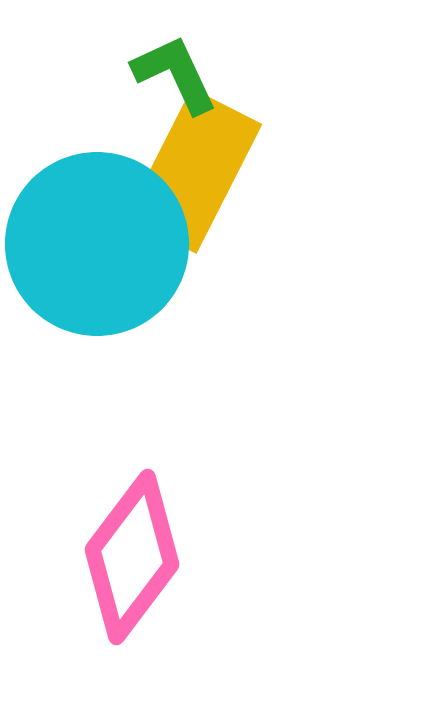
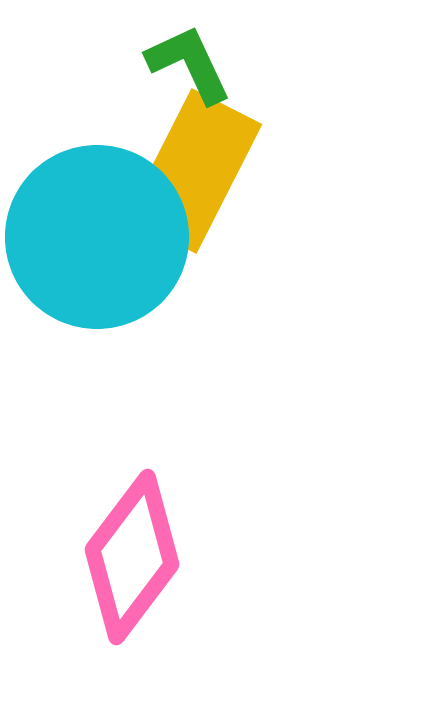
green L-shape: moved 14 px right, 10 px up
cyan circle: moved 7 px up
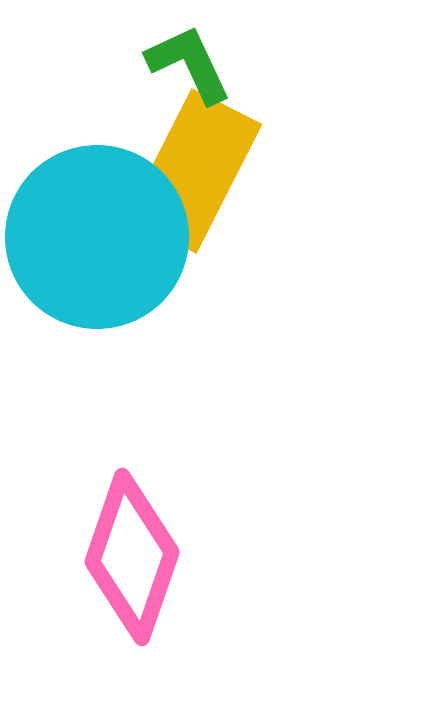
pink diamond: rotated 18 degrees counterclockwise
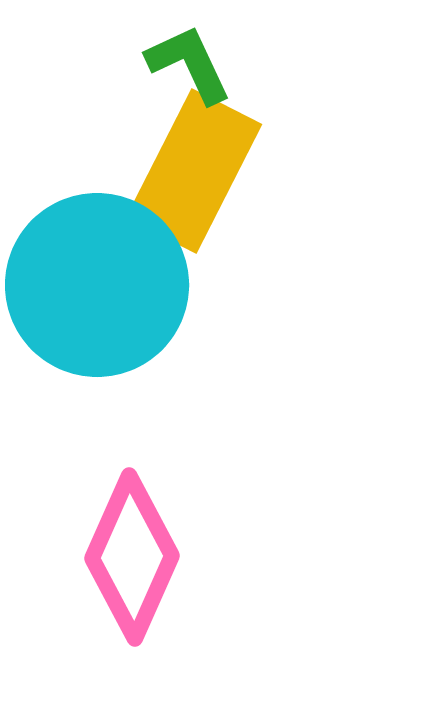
cyan circle: moved 48 px down
pink diamond: rotated 5 degrees clockwise
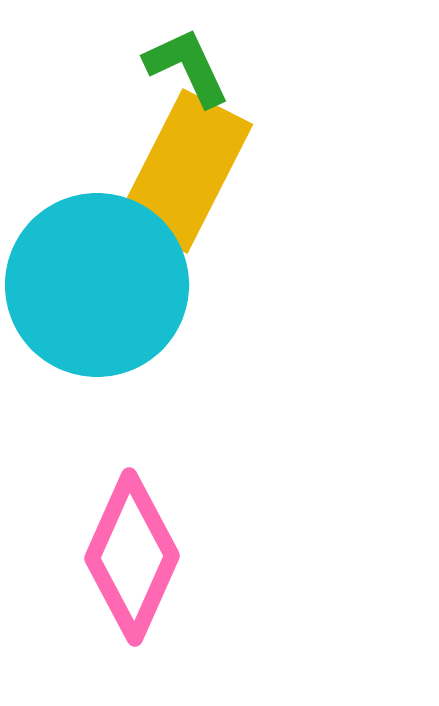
green L-shape: moved 2 px left, 3 px down
yellow rectangle: moved 9 px left
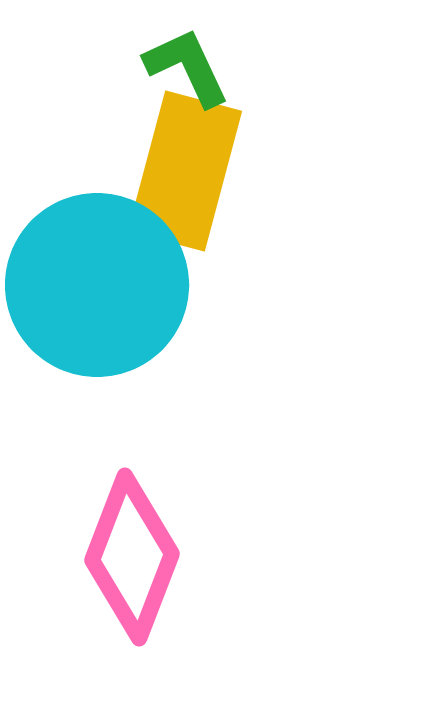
yellow rectangle: rotated 12 degrees counterclockwise
pink diamond: rotated 3 degrees counterclockwise
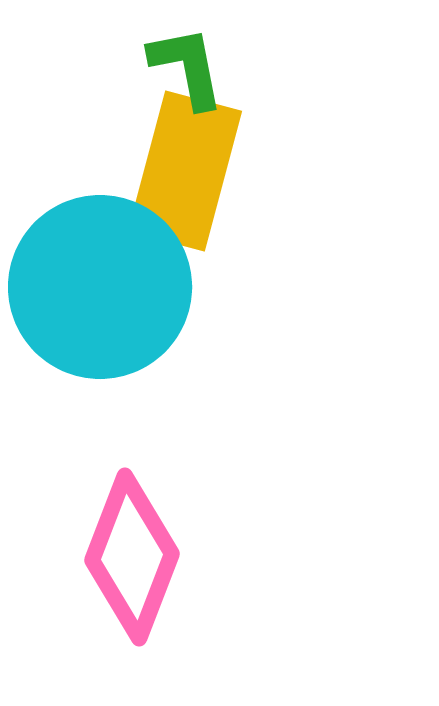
green L-shape: rotated 14 degrees clockwise
cyan circle: moved 3 px right, 2 px down
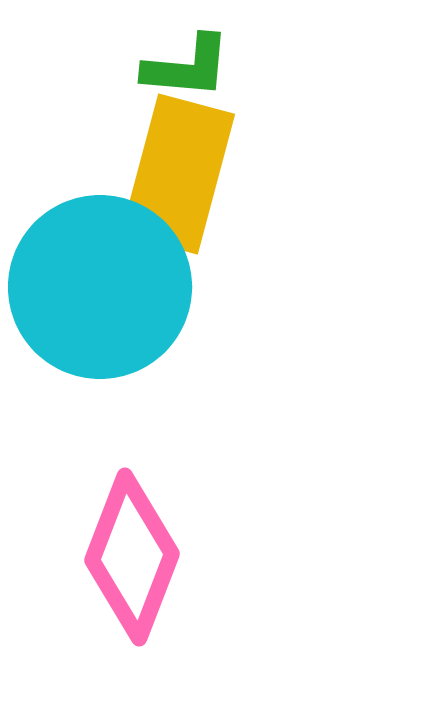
green L-shape: rotated 106 degrees clockwise
yellow rectangle: moved 7 px left, 3 px down
